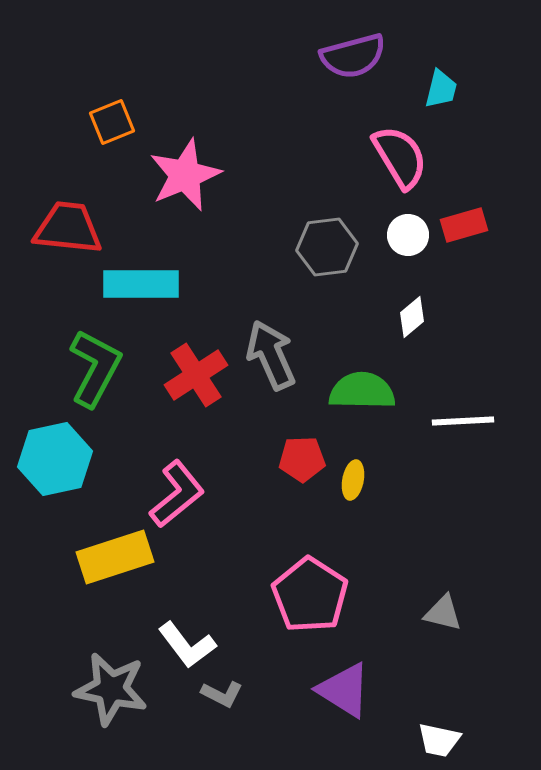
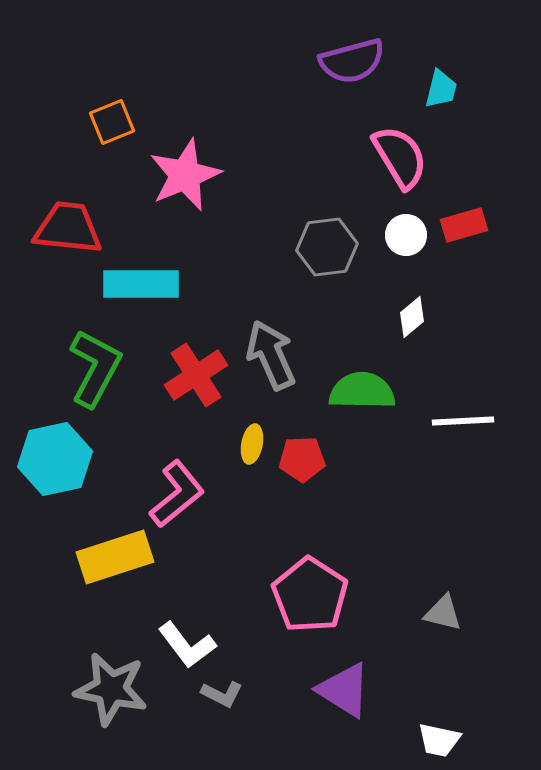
purple semicircle: moved 1 px left, 5 px down
white circle: moved 2 px left
yellow ellipse: moved 101 px left, 36 px up
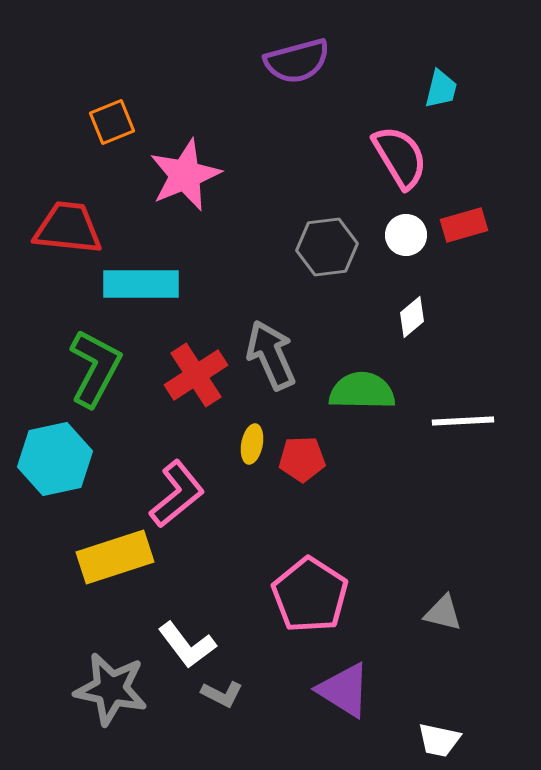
purple semicircle: moved 55 px left
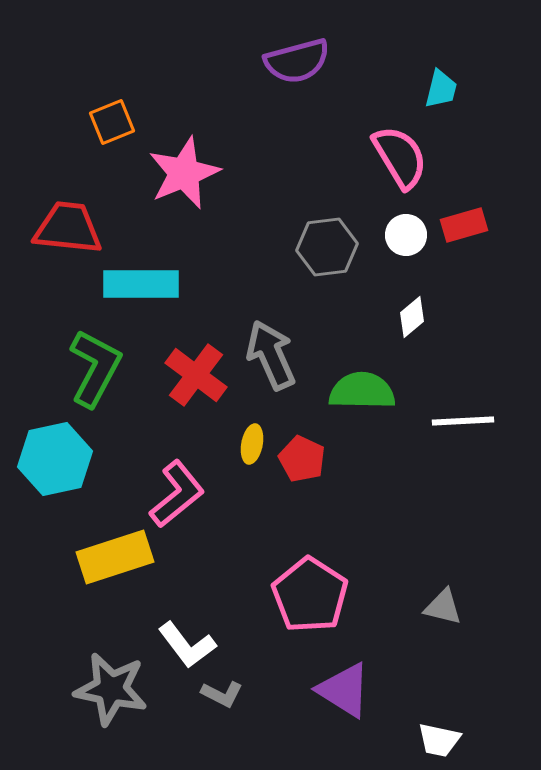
pink star: moved 1 px left, 2 px up
red cross: rotated 20 degrees counterclockwise
red pentagon: rotated 27 degrees clockwise
gray triangle: moved 6 px up
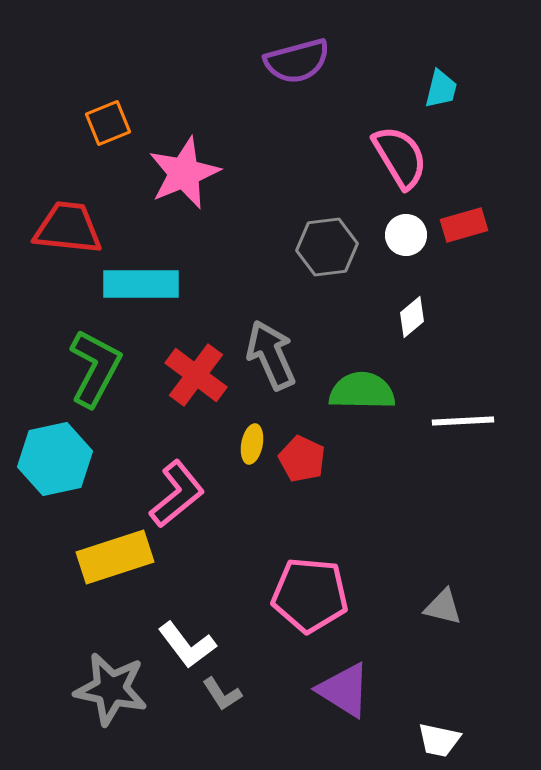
orange square: moved 4 px left, 1 px down
pink pentagon: rotated 28 degrees counterclockwise
gray L-shape: rotated 30 degrees clockwise
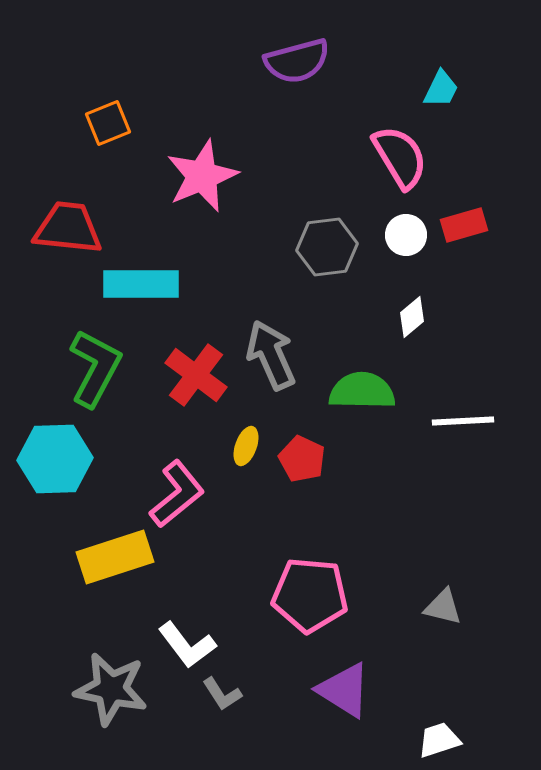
cyan trapezoid: rotated 12 degrees clockwise
pink star: moved 18 px right, 3 px down
yellow ellipse: moved 6 px left, 2 px down; rotated 9 degrees clockwise
cyan hexagon: rotated 10 degrees clockwise
white trapezoid: rotated 150 degrees clockwise
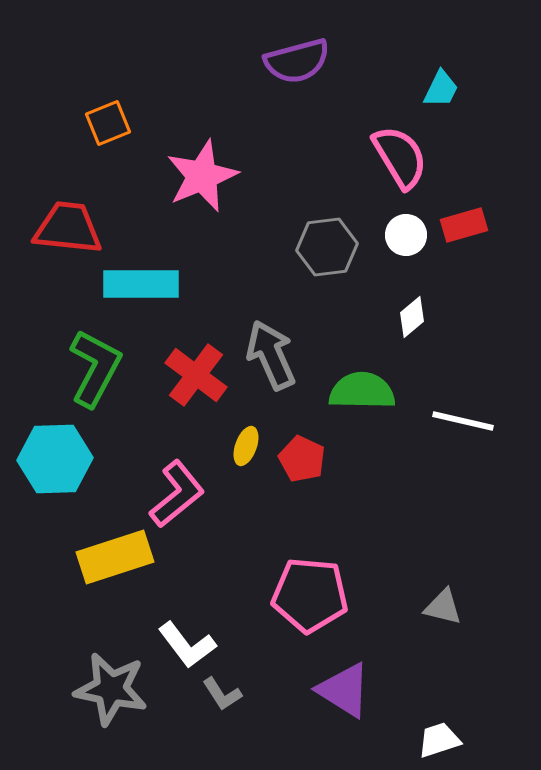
white line: rotated 16 degrees clockwise
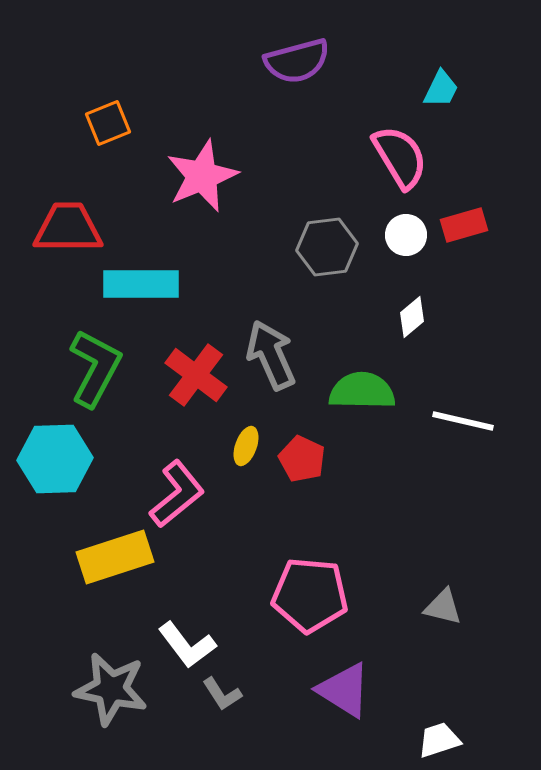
red trapezoid: rotated 6 degrees counterclockwise
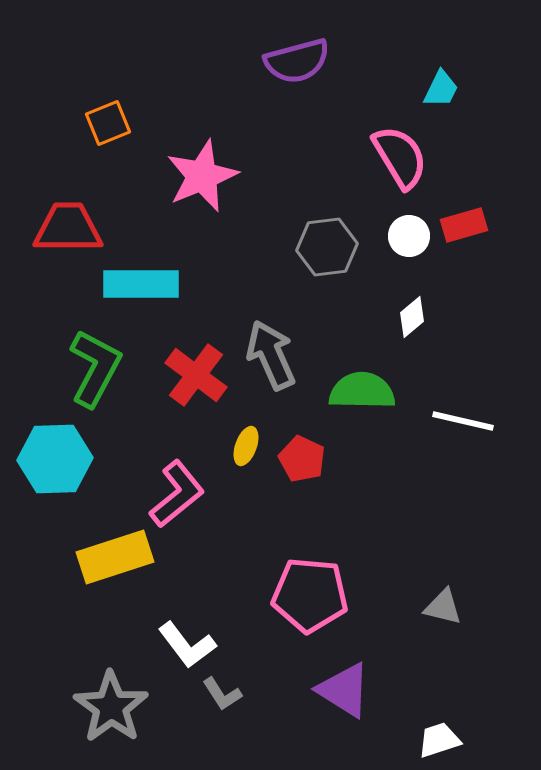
white circle: moved 3 px right, 1 px down
gray star: moved 18 px down; rotated 24 degrees clockwise
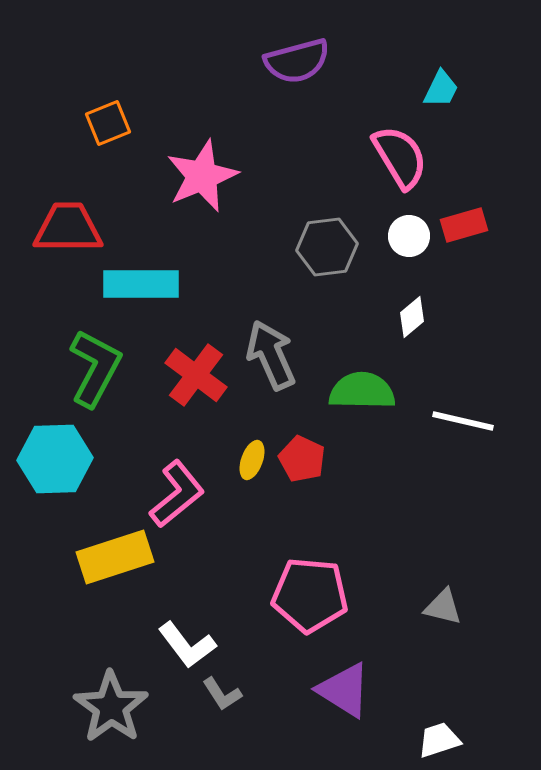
yellow ellipse: moved 6 px right, 14 px down
